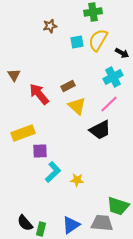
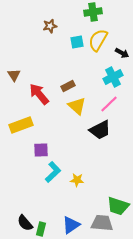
yellow rectangle: moved 2 px left, 8 px up
purple square: moved 1 px right, 1 px up
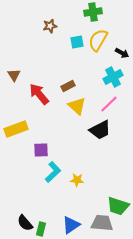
yellow rectangle: moved 5 px left, 4 px down
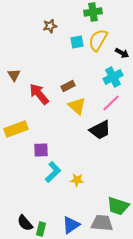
pink line: moved 2 px right, 1 px up
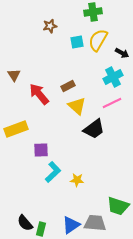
pink line: moved 1 px right; rotated 18 degrees clockwise
black trapezoid: moved 6 px left, 1 px up; rotated 10 degrees counterclockwise
gray trapezoid: moved 7 px left
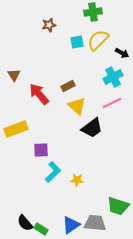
brown star: moved 1 px left, 1 px up
yellow semicircle: rotated 15 degrees clockwise
black trapezoid: moved 2 px left, 1 px up
green rectangle: rotated 72 degrees counterclockwise
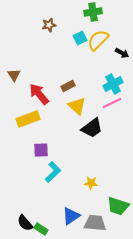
cyan square: moved 3 px right, 4 px up; rotated 16 degrees counterclockwise
cyan cross: moved 7 px down
yellow rectangle: moved 12 px right, 10 px up
yellow star: moved 14 px right, 3 px down
blue triangle: moved 9 px up
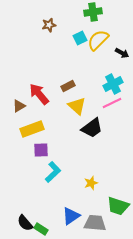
brown triangle: moved 5 px right, 31 px down; rotated 32 degrees clockwise
yellow rectangle: moved 4 px right, 10 px down
yellow star: rotated 24 degrees counterclockwise
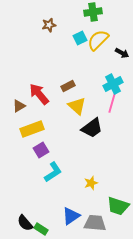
pink line: rotated 48 degrees counterclockwise
purple square: rotated 28 degrees counterclockwise
cyan L-shape: rotated 10 degrees clockwise
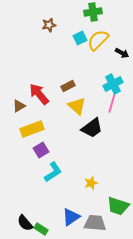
blue triangle: moved 1 px down
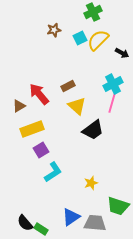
green cross: rotated 18 degrees counterclockwise
brown star: moved 5 px right, 5 px down
black trapezoid: moved 1 px right, 2 px down
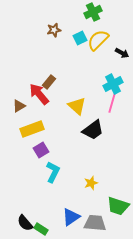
brown rectangle: moved 19 px left, 4 px up; rotated 24 degrees counterclockwise
cyan L-shape: rotated 30 degrees counterclockwise
